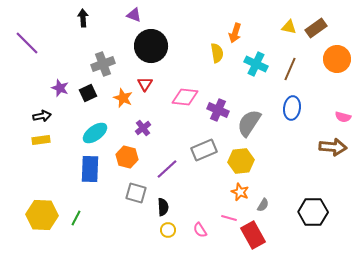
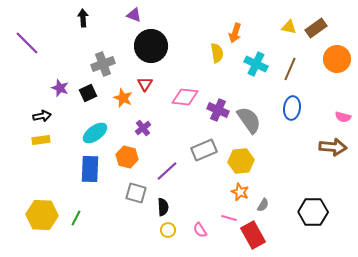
gray semicircle at (249, 123): moved 3 px up; rotated 112 degrees clockwise
purple line at (167, 169): moved 2 px down
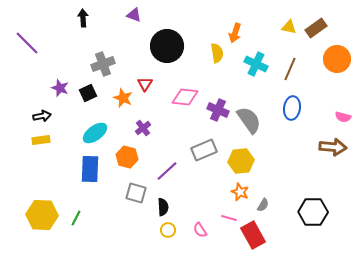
black circle at (151, 46): moved 16 px right
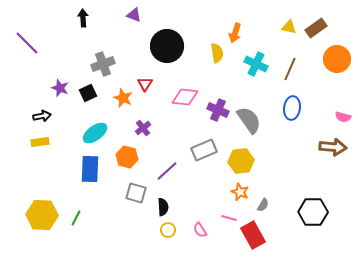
yellow rectangle at (41, 140): moved 1 px left, 2 px down
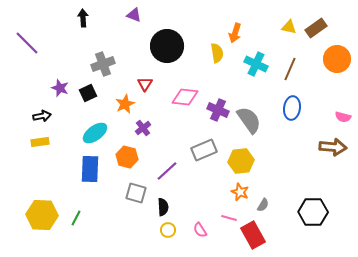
orange star at (123, 98): moved 2 px right, 6 px down; rotated 24 degrees clockwise
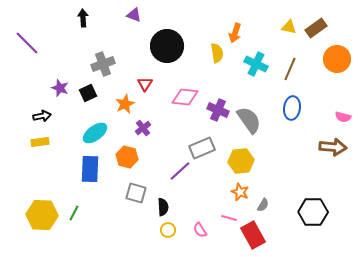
gray rectangle at (204, 150): moved 2 px left, 2 px up
purple line at (167, 171): moved 13 px right
green line at (76, 218): moved 2 px left, 5 px up
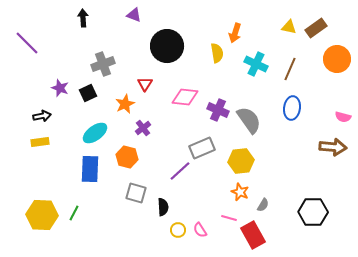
yellow circle at (168, 230): moved 10 px right
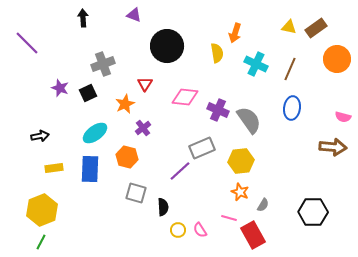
black arrow at (42, 116): moved 2 px left, 20 px down
yellow rectangle at (40, 142): moved 14 px right, 26 px down
green line at (74, 213): moved 33 px left, 29 px down
yellow hexagon at (42, 215): moved 5 px up; rotated 24 degrees counterclockwise
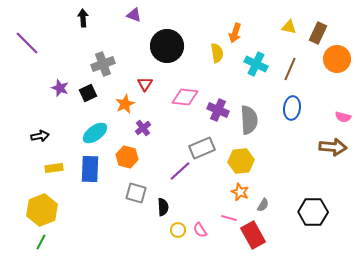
brown rectangle at (316, 28): moved 2 px right, 5 px down; rotated 30 degrees counterclockwise
gray semicircle at (249, 120): rotated 32 degrees clockwise
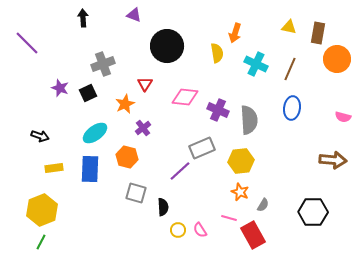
brown rectangle at (318, 33): rotated 15 degrees counterclockwise
black arrow at (40, 136): rotated 30 degrees clockwise
brown arrow at (333, 147): moved 13 px down
